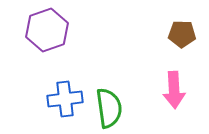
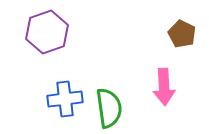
purple hexagon: moved 2 px down
brown pentagon: rotated 24 degrees clockwise
pink arrow: moved 10 px left, 3 px up
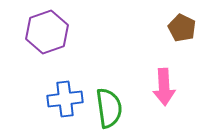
brown pentagon: moved 6 px up
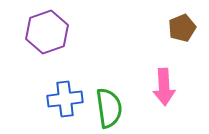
brown pentagon: rotated 24 degrees clockwise
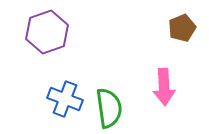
blue cross: rotated 28 degrees clockwise
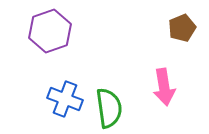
purple hexagon: moved 3 px right, 1 px up
pink arrow: rotated 6 degrees counterclockwise
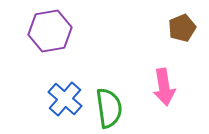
purple hexagon: rotated 9 degrees clockwise
blue cross: rotated 20 degrees clockwise
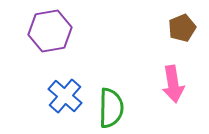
pink arrow: moved 9 px right, 3 px up
blue cross: moved 3 px up
green semicircle: moved 2 px right; rotated 9 degrees clockwise
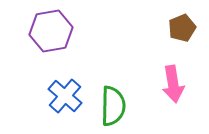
purple hexagon: moved 1 px right
green semicircle: moved 2 px right, 2 px up
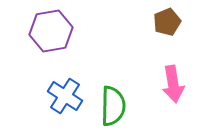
brown pentagon: moved 15 px left, 6 px up
blue cross: rotated 8 degrees counterclockwise
